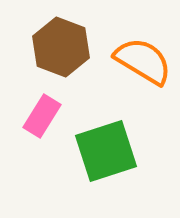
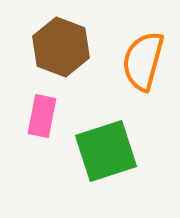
orange semicircle: rotated 106 degrees counterclockwise
pink rectangle: rotated 21 degrees counterclockwise
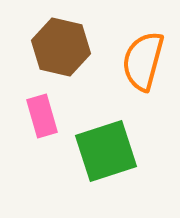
brown hexagon: rotated 8 degrees counterclockwise
pink rectangle: rotated 27 degrees counterclockwise
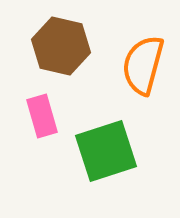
brown hexagon: moved 1 px up
orange semicircle: moved 4 px down
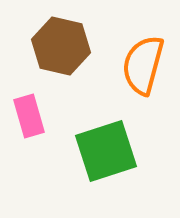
pink rectangle: moved 13 px left
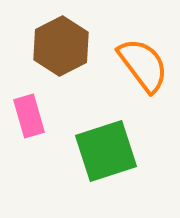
brown hexagon: rotated 20 degrees clockwise
orange semicircle: rotated 128 degrees clockwise
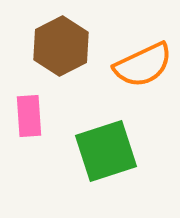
orange semicircle: rotated 102 degrees clockwise
pink rectangle: rotated 12 degrees clockwise
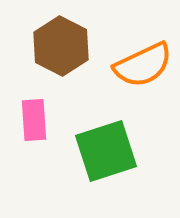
brown hexagon: rotated 6 degrees counterclockwise
pink rectangle: moved 5 px right, 4 px down
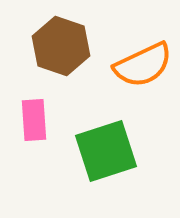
brown hexagon: rotated 8 degrees counterclockwise
